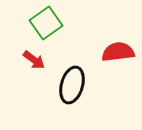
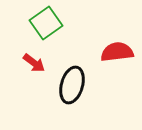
red semicircle: moved 1 px left
red arrow: moved 3 px down
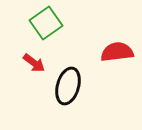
black ellipse: moved 4 px left, 1 px down
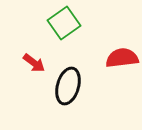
green square: moved 18 px right
red semicircle: moved 5 px right, 6 px down
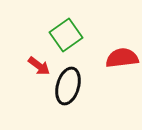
green square: moved 2 px right, 12 px down
red arrow: moved 5 px right, 3 px down
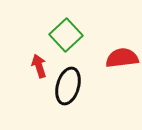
green square: rotated 8 degrees counterclockwise
red arrow: rotated 145 degrees counterclockwise
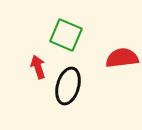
green square: rotated 24 degrees counterclockwise
red arrow: moved 1 px left, 1 px down
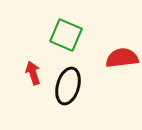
red arrow: moved 5 px left, 6 px down
